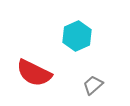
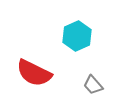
gray trapezoid: rotated 90 degrees counterclockwise
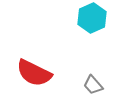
cyan hexagon: moved 15 px right, 18 px up
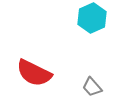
gray trapezoid: moved 1 px left, 2 px down
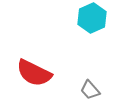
gray trapezoid: moved 2 px left, 3 px down
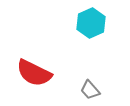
cyan hexagon: moved 1 px left, 5 px down
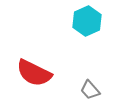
cyan hexagon: moved 4 px left, 2 px up
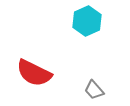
gray trapezoid: moved 4 px right
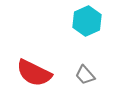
gray trapezoid: moved 9 px left, 15 px up
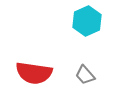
red semicircle: rotated 18 degrees counterclockwise
